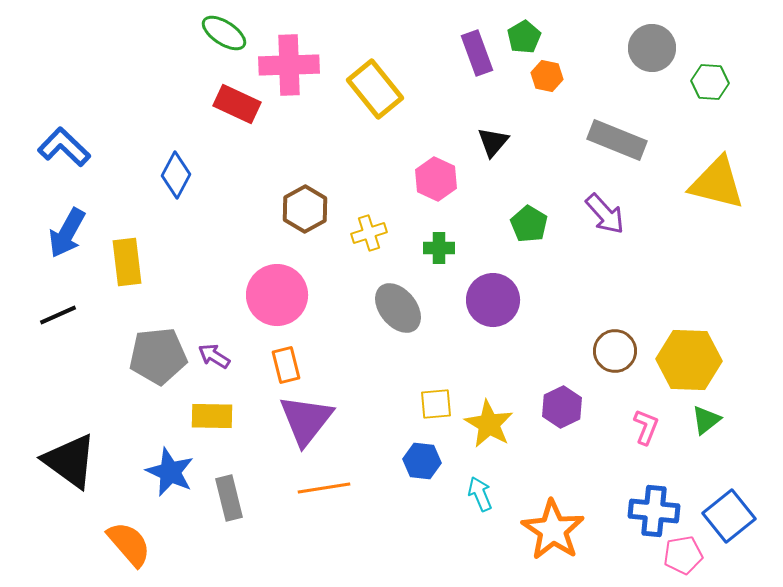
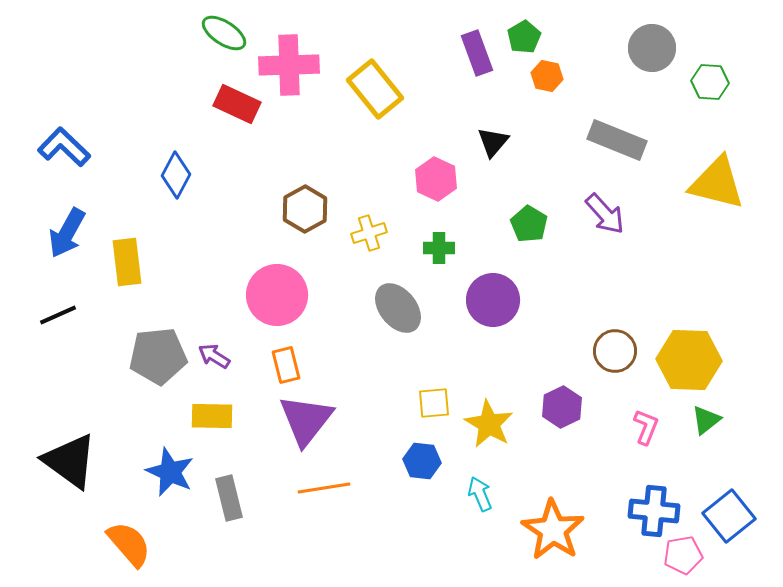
yellow square at (436, 404): moved 2 px left, 1 px up
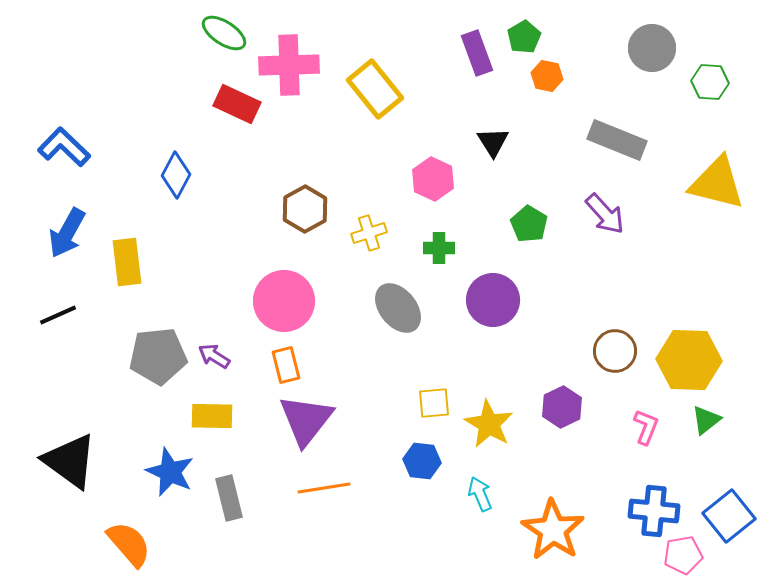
black triangle at (493, 142): rotated 12 degrees counterclockwise
pink hexagon at (436, 179): moved 3 px left
pink circle at (277, 295): moved 7 px right, 6 px down
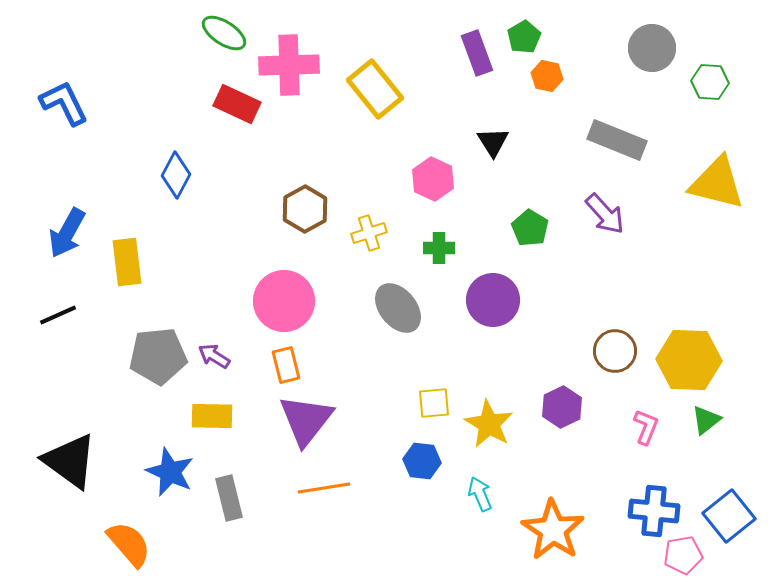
blue L-shape at (64, 147): moved 44 px up; rotated 20 degrees clockwise
green pentagon at (529, 224): moved 1 px right, 4 px down
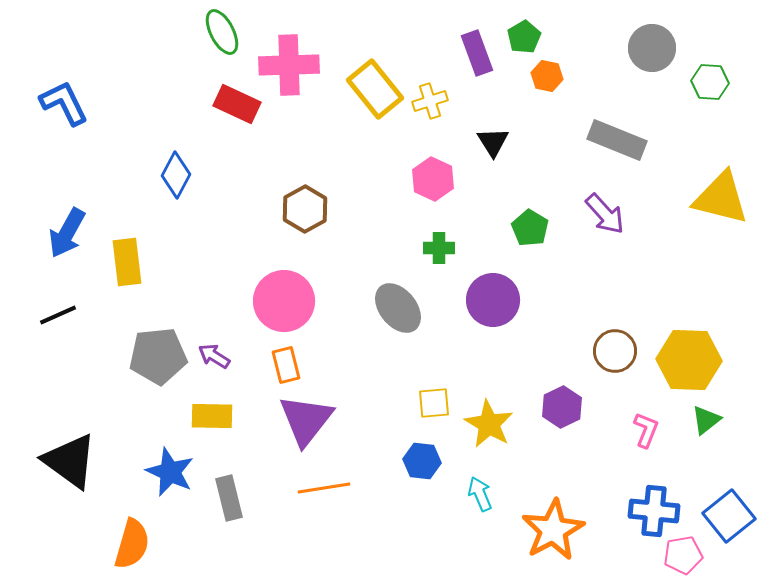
green ellipse at (224, 33): moved 2 px left, 1 px up; rotated 30 degrees clockwise
yellow triangle at (717, 183): moved 4 px right, 15 px down
yellow cross at (369, 233): moved 61 px right, 132 px up
pink L-shape at (646, 427): moved 3 px down
orange star at (553, 530): rotated 10 degrees clockwise
orange semicircle at (129, 544): moved 3 px right; rotated 57 degrees clockwise
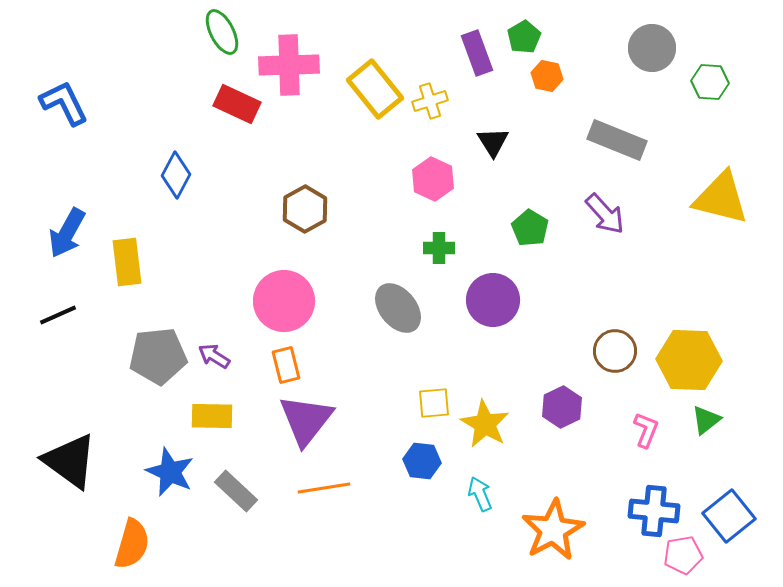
yellow star at (489, 424): moved 4 px left
gray rectangle at (229, 498): moved 7 px right, 7 px up; rotated 33 degrees counterclockwise
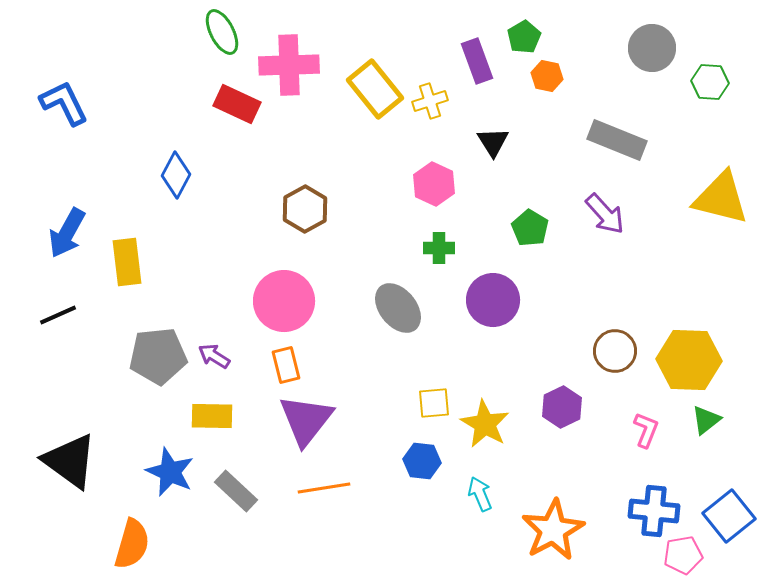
purple rectangle at (477, 53): moved 8 px down
pink hexagon at (433, 179): moved 1 px right, 5 px down
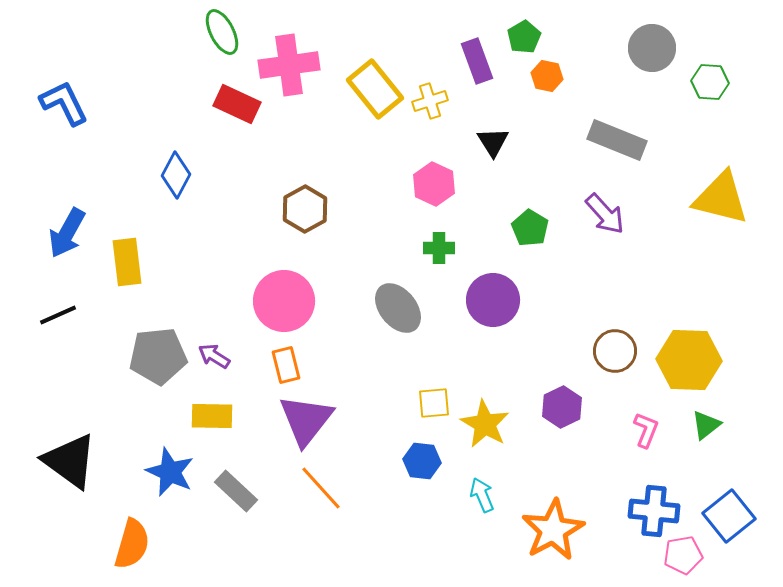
pink cross at (289, 65): rotated 6 degrees counterclockwise
green triangle at (706, 420): moved 5 px down
orange line at (324, 488): moved 3 px left; rotated 57 degrees clockwise
cyan arrow at (480, 494): moved 2 px right, 1 px down
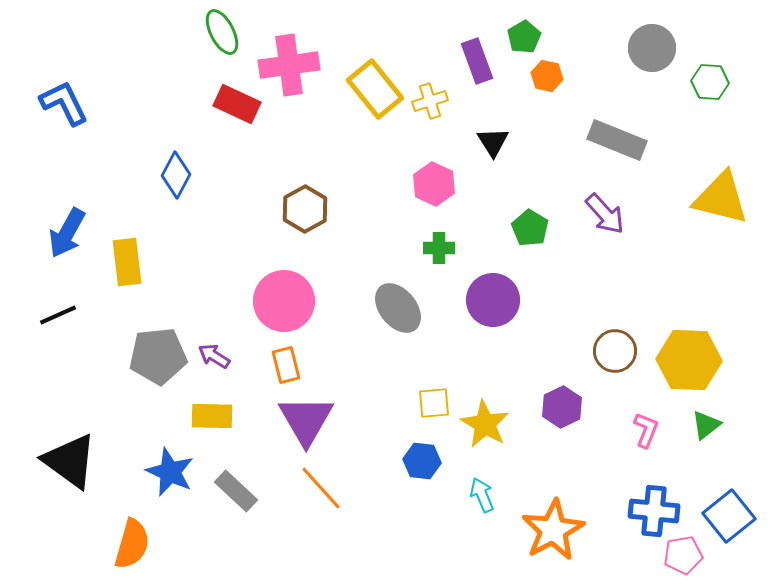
purple triangle at (306, 420): rotated 8 degrees counterclockwise
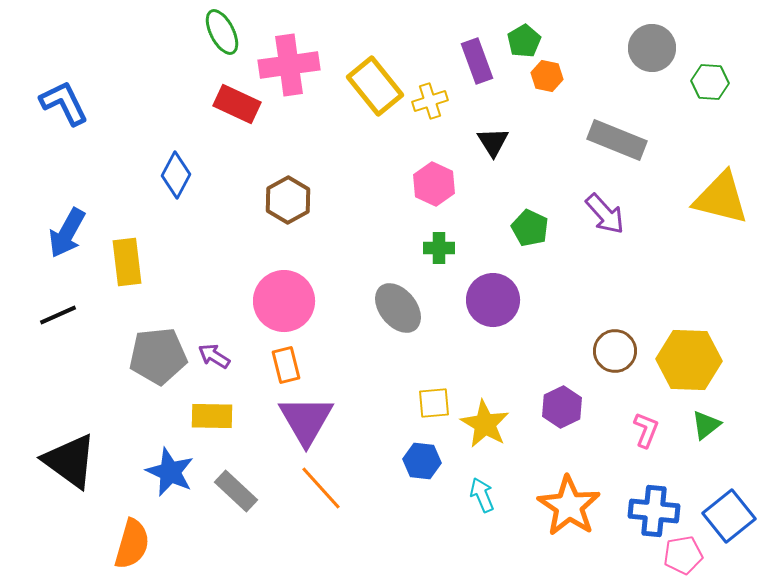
green pentagon at (524, 37): moved 4 px down
yellow rectangle at (375, 89): moved 3 px up
brown hexagon at (305, 209): moved 17 px left, 9 px up
green pentagon at (530, 228): rotated 6 degrees counterclockwise
orange star at (553, 530): moved 16 px right, 24 px up; rotated 10 degrees counterclockwise
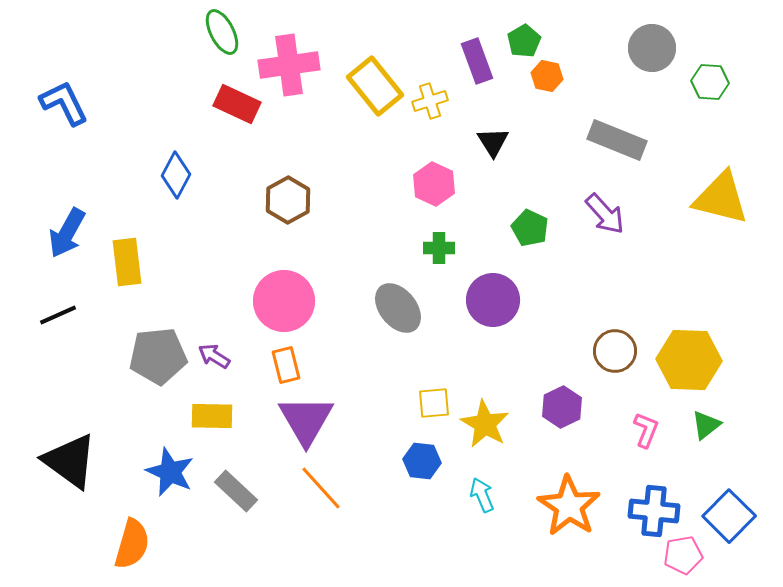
blue square at (729, 516): rotated 6 degrees counterclockwise
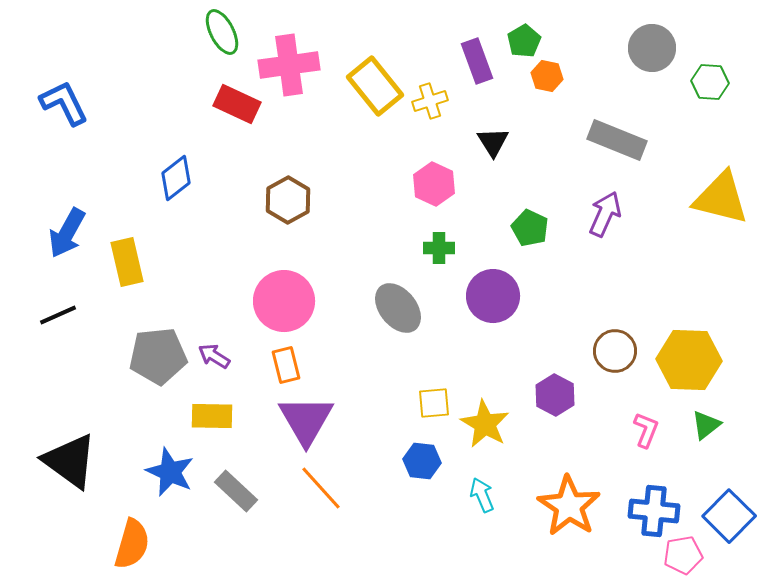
blue diamond at (176, 175): moved 3 px down; rotated 24 degrees clockwise
purple arrow at (605, 214): rotated 114 degrees counterclockwise
yellow rectangle at (127, 262): rotated 6 degrees counterclockwise
purple circle at (493, 300): moved 4 px up
purple hexagon at (562, 407): moved 7 px left, 12 px up; rotated 6 degrees counterclockwise
